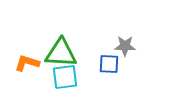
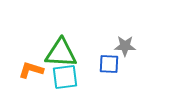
orange L-shape: moved 4 px right, 7 px down
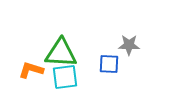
gray star: moved 4 px right, 1 px up
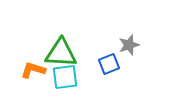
gray star: rotated 20 degrees counterclockwise
blue square: rotated 25 degrees counterclockwise
orange L-shape: moved 2 px right
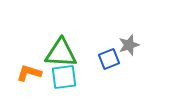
blue square: moved 5 px up
orange L-shape: moved 4 px left, 3 px down
cyan square: moved 1 px left
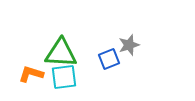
orange L-shape: moved 2 px right, 1 px down
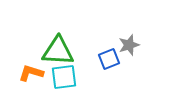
green triangle: moved 3 px left, 2 px up
orange L-shape: moved 1 px up
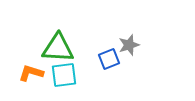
green triangle: moved 3 px up
cyan square: moved 2 px up
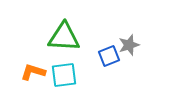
green triangle: moved 6 px right, 11 px up
blue square: moved 3 px up
orange L-shape: moved 2 px right, 1 px up
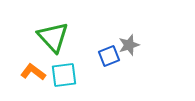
green triangle: moved 11 px left; rotated 44 degrees clockwise
orange L-shape: rotated 20 degrees clockwise
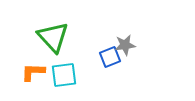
gray star: moved 4 px left; rotated 10 degrees clockwise
blue square: moved 1 px right, 1 px down
orange L-shape: rotated 35 degrees counterclockwise
